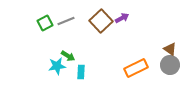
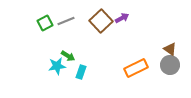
cyan rectangle: rotated 16 degrees clockwise
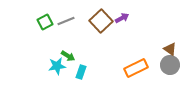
green square: moved 1 px up
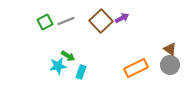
cyan star: moved 1 px right
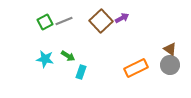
gray line: moved 2 px left
cyan star: moved 13 px left, 7 px up; rotated 18 degrees clockwise
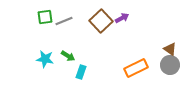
green square: moved 5 px up; rotated 21 degrees clockwise
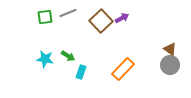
gray line: moved 4 px right, 8 px up
orange rectangle: moved 13 px left, 1 px down; rotated 20 degrees counterclockwise
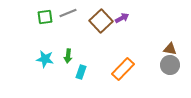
brown triangle: rotated 24 degrees counterclockwise
green arrow: rotated 64 degrees clockwise
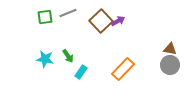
purple arrow: moved 4 px left, 3 px down
green arrow: rotated 40 degrees counterclockwise
cyan rectangle: rotated 16 degrees clockwise
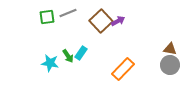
green square: moved 2 px right
cyan star: moved 5 px right, 4 px down
cyan rectangle: moved 19 px up
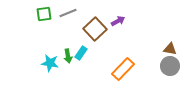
green square: moved 3 px left, 3 px up
brown square: moved 6 px left, 8 px down
green arrow: rotated 24 degrees clockwise
gray circle: moved 1 px down
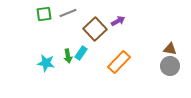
cyan star: moved 4 px left
orange rectangle: moved 4 px left, 7 px up
